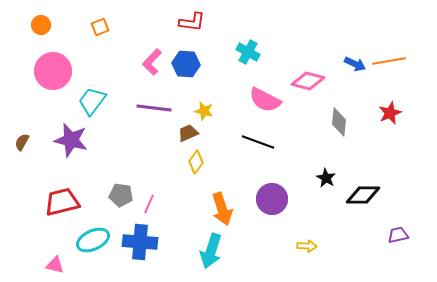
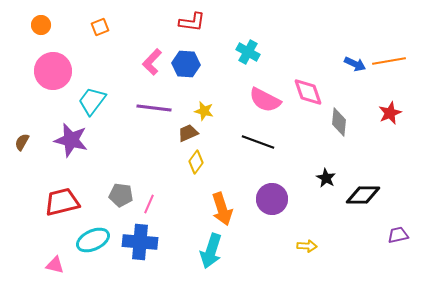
pink diamond: moved 11 px down; rotated 56 degrees clockwise
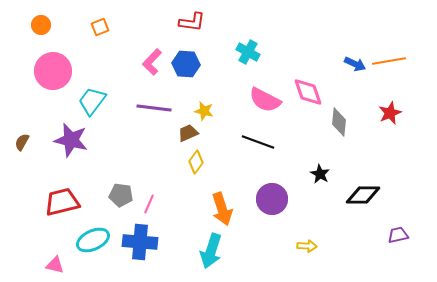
black star: moved 6 px left, 4 px up
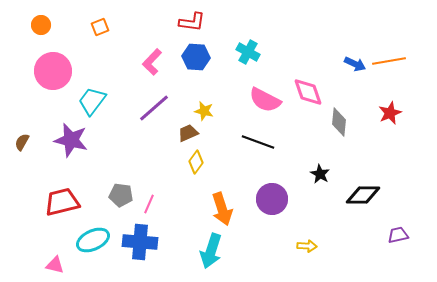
blue hexagon: moved 10 px right, 7 px up
purple line: rotated 48 degrees counterclockwise
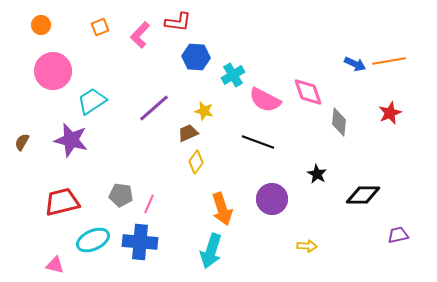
red L-shape: moved 14 px left
cyan cross: moved 15 px left, 23 px down; rotated 30 degrees clockwise
pink L-shape: moved 12 px left, 27 px up
cyan trapezoid: rotated 20 degrees clockwise
black star: moved 3 px left
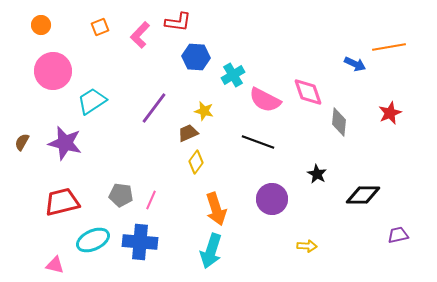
orange line: moved 14 px up
purple line: rotated 12 degrees counterclockwise
purple star: moved 6 px left, 3 px down
pink line: moved 2 px right, 4 px up
orange arrow: moved 6 px left
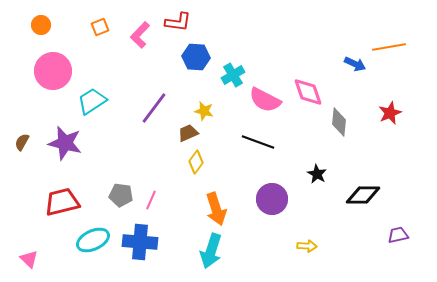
pink triangle: moved 26 px left, 6 px up; rotated 30 degrees clockwise
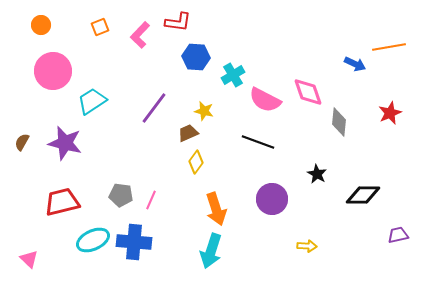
blue cross: moved 6 px left
